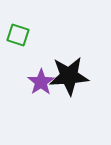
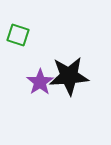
purple star: moved 1 px left
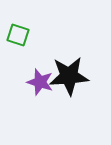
purple star: rotated 20 degrees counterclockwise
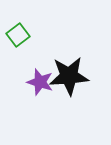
green square: rotated 35 degrees clockwise
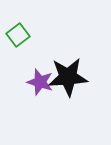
black star: moved 1 px left, 1 px down
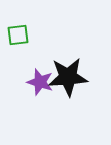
green square: rotated 30 degrees clockwise
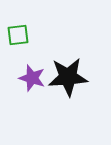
purple star: moved 8 px left, 4 px up
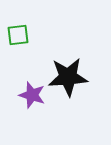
purple star: moved 17 px down
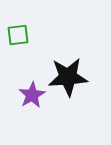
purple star: rotated 24 degrees clockwise
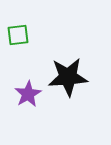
purple star: moved 4 px left, 1 px up
